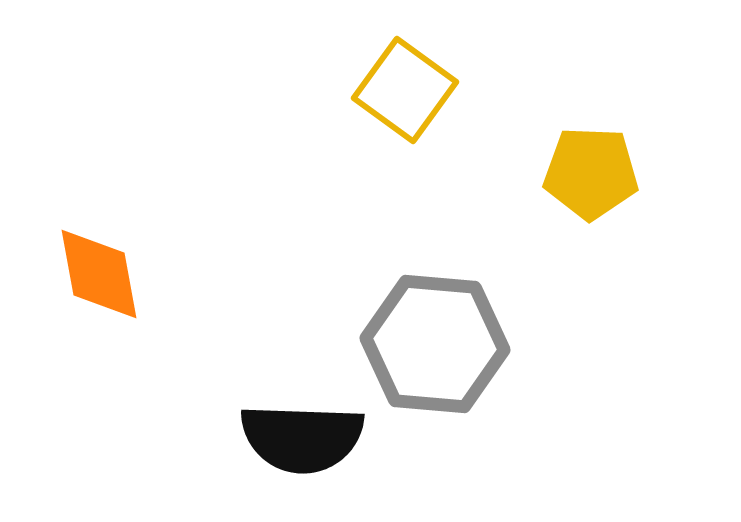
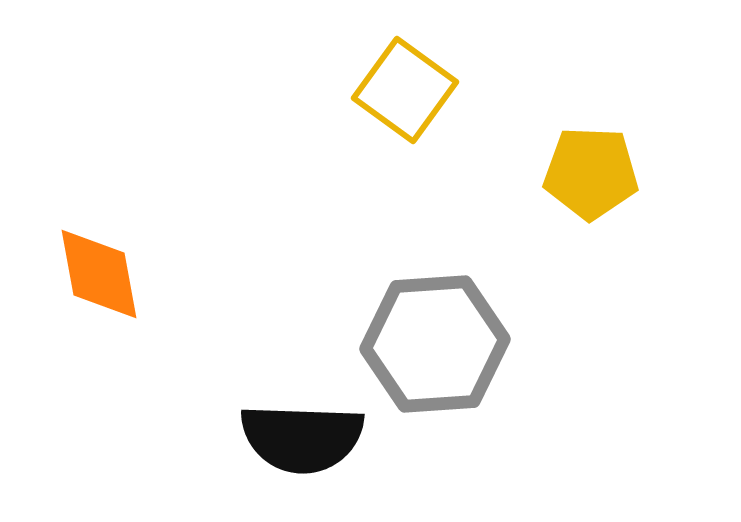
gray hexagon: rotated 9 degrees counterclockwise
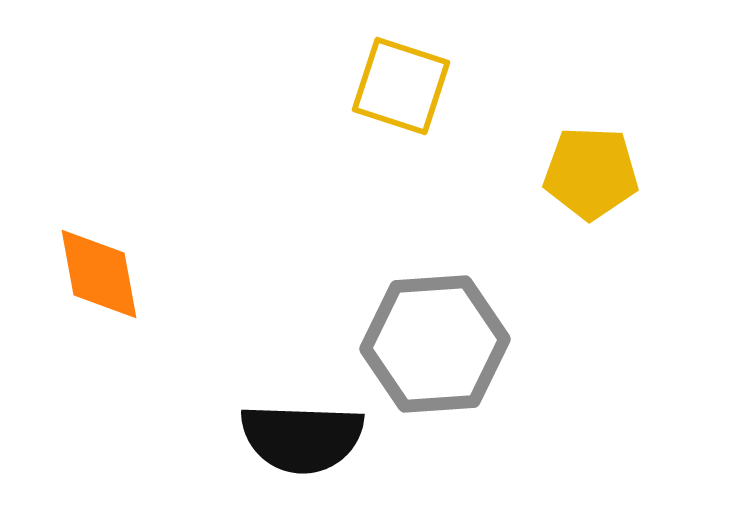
yellow square: moved 4 px left, 4 px up; rotated 18 degrees counterclockwise
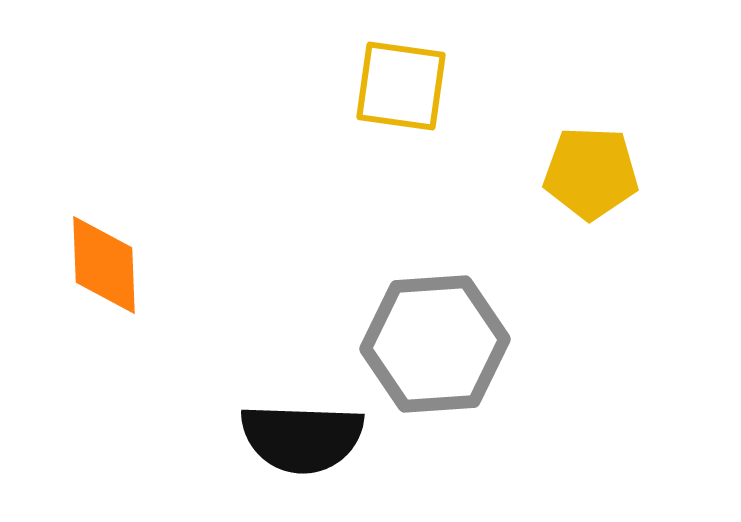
yellow square: rotated 10 degrees counterclockwise
orange diamond: moved 5 px right, 9 px up; rotated 8 degrees clockwise
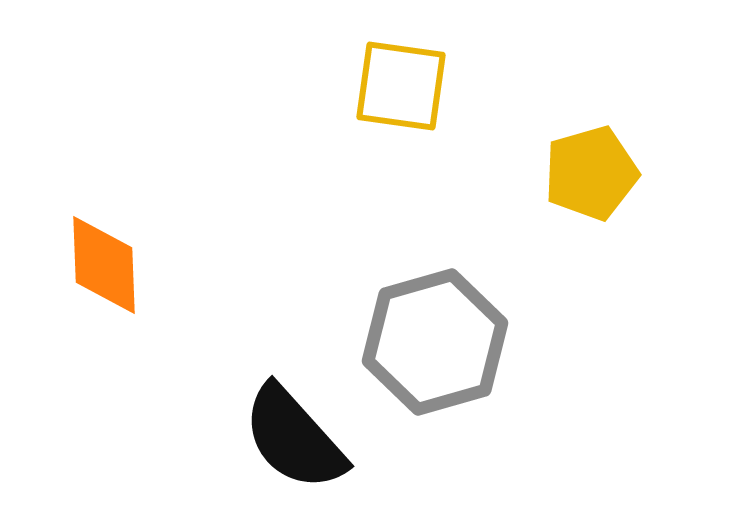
yellow pentagon: rotated 18 degrees counterclockwise
gray hexagon: moved 2 px up; rotated 12 degrees counterclockwise
black semicircle: moved 8 px left; rotated 46 degrees clockwise
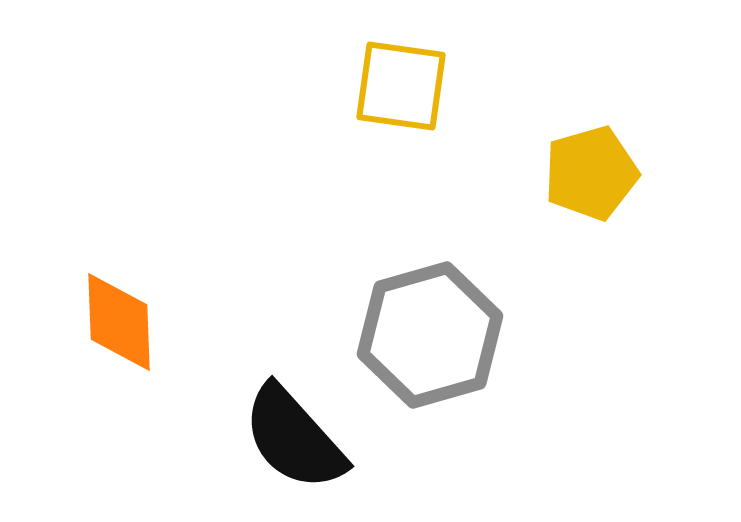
orange diamond: moved 15 px right, 57 px down
gray hexagon: moved 5 px left, 7 px up
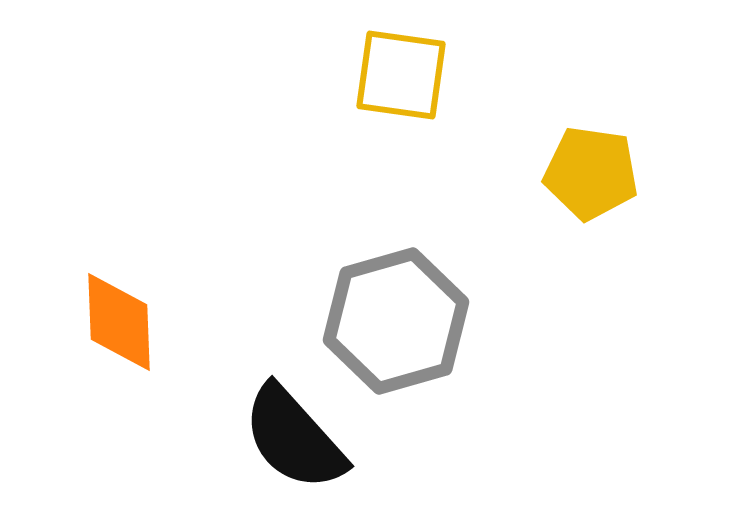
yellow square: moved 11 px up
yellow pentagon: rotated 24 degrees clockwise
gray hexagon: moved 34 px left, 14 px up
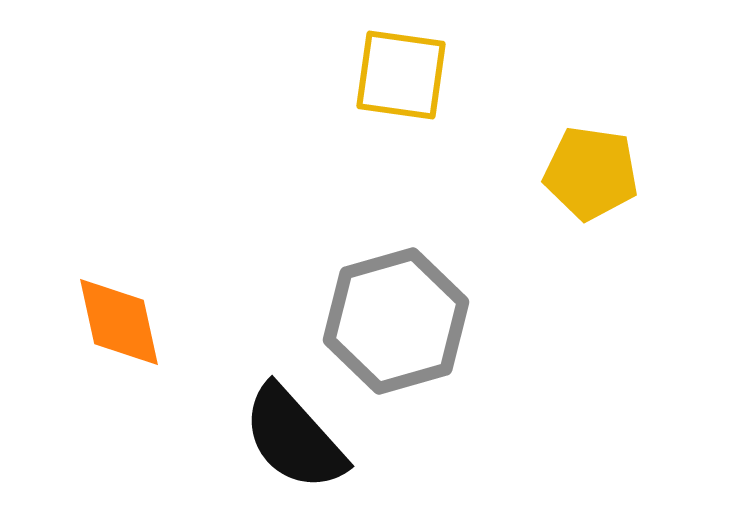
orange diamond: rotated 10 degrees counterclockwise
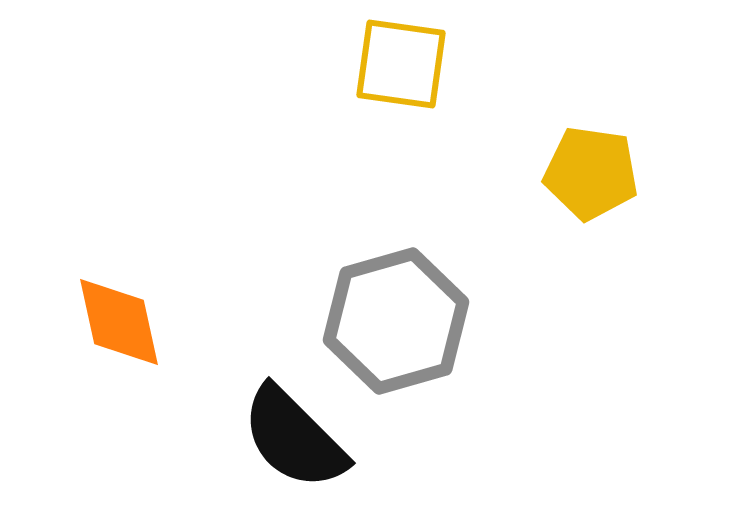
yellow square: moved 11 px up
black semicircle: rotated 3 degrees counterclockwise
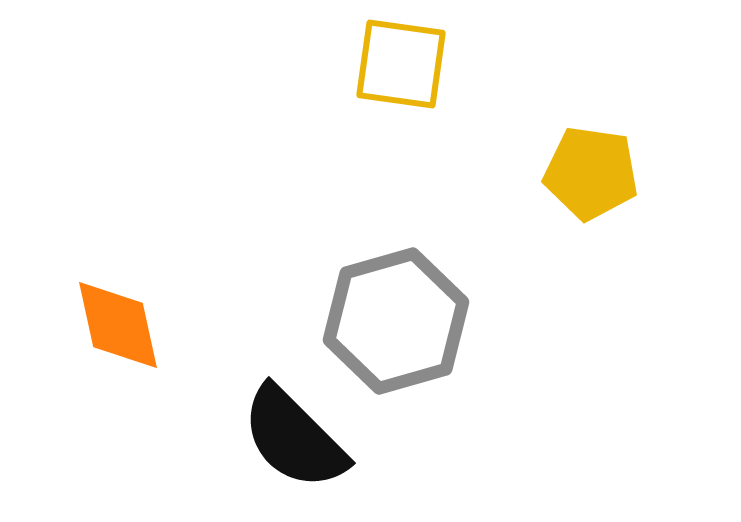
orange diamond: moved 1 px left, 3 px down
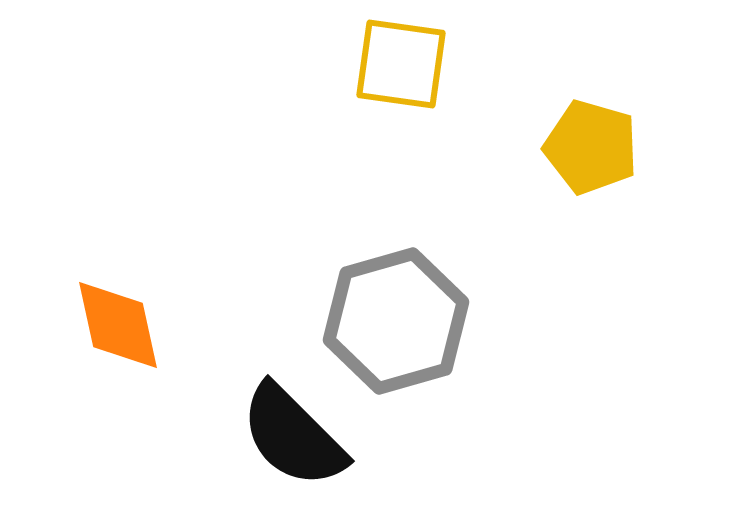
yellow pentagon: moved 26 px up; rotated 8 degrees clockwise
black semicircle: moved 1 px left, 2 px up
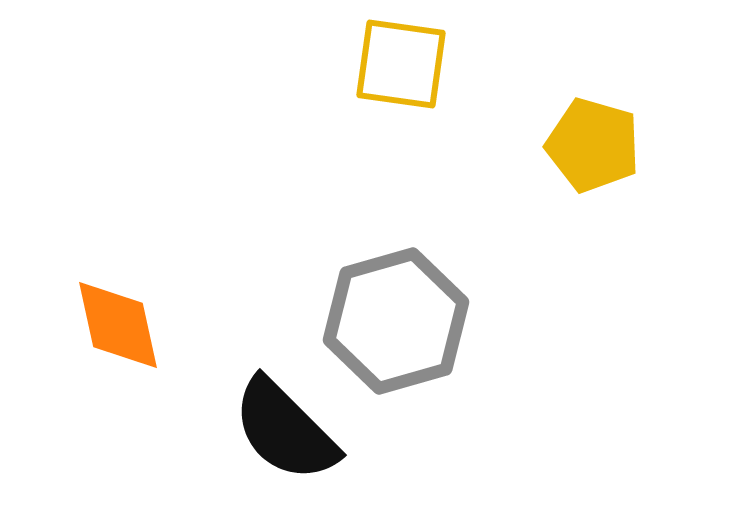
yellow pentagon: moved 2 px right, 2 px up
black semicircle: moved 8 px left, 6 px up
